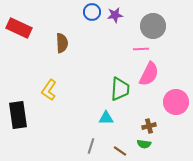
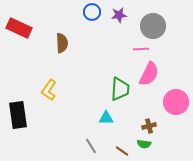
purple star: moved 4 px right
gray line: rotated 49 degrees counterclockwise
brown line: moved 2 px right
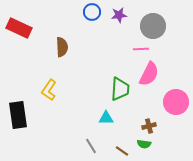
brown semicircle: moved 4 px down
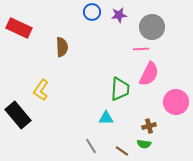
gray circle: moved 1 px left, 1 px down
yellow L-shape: moved 8 px left
black rectangle: rotated 32 degrees counterclockwise
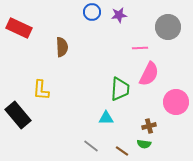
gray circle: moved 16 px right
pink line: moved 1 px left, 1 px up
yellow L-shape: rotated 30 degrees counterclockwise
gray line: rotated 21 degrees counterclockwise
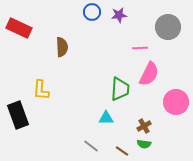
black rectangle: rotated 20 degrees clockwise
brown cross: moved 5 px left; rotated 16 degrees counterclockwise
